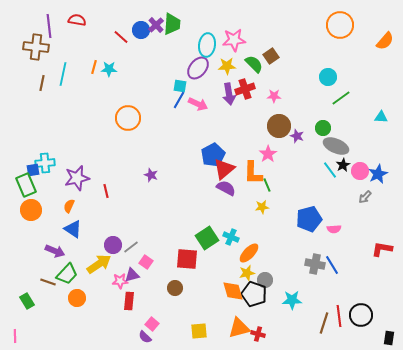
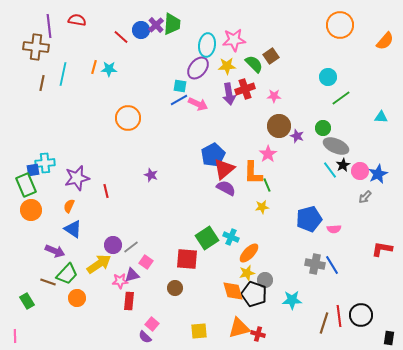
blue line at (179, 100): rotated 30 degrees clockwise
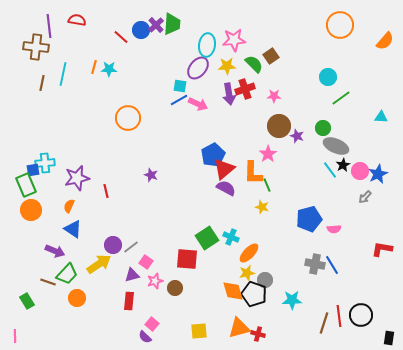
yellow star at (262, 207): rotated 24 degrees clockwise
pink star at (120, 281): moved 35 px right; rotated 14 degrees counterclockwise
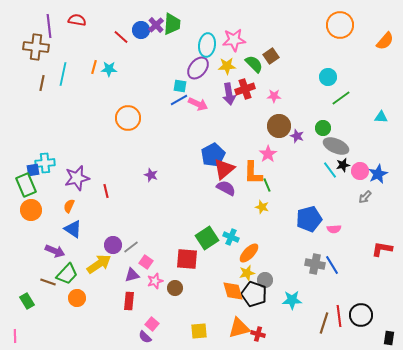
black star at (343, 165): rotated 16 degrees clockwise
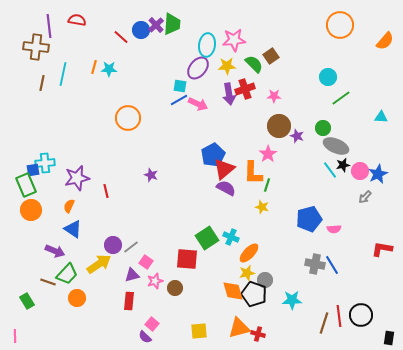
green line at (267, 185): rotated 40 degrees clockwise
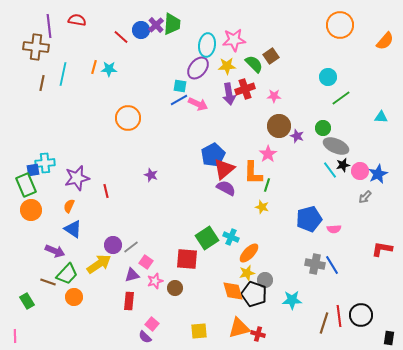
orange circle at (77, 298): moved 3 px left, 1 px up
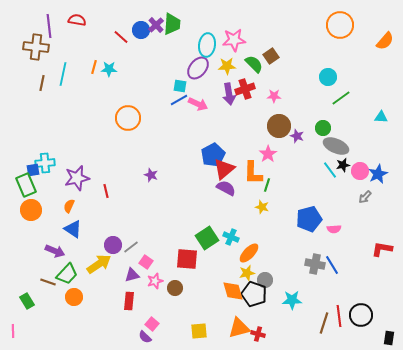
pink line at (15, 336): moved 2 px left, 5 px up
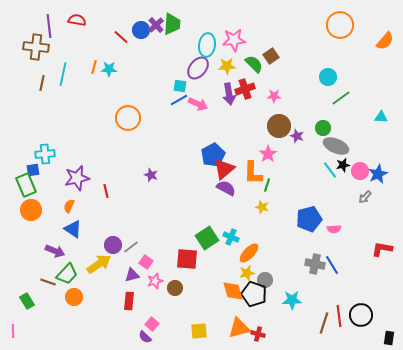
cyan cross at (45, 163): moved 9 px up
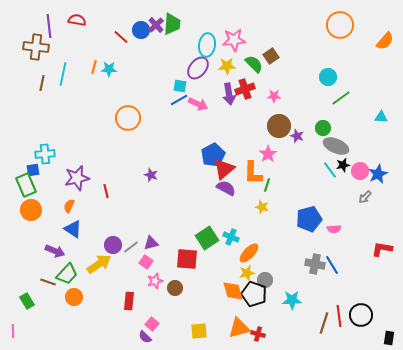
purple triangle at (132, 275): moved 19 px right, 32 px up
